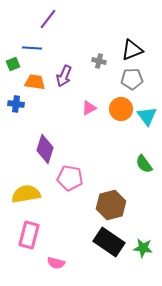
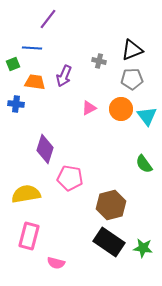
pink rectangle: moved 1 px down
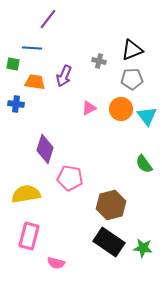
green square: rotated 32 degrees clockwise
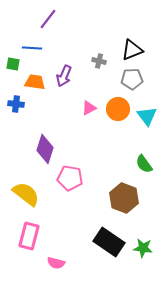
orange circle: moved 3 px left
yellow semicircle: rotated 48 degrees clockwise
brown hexagon: moved 13 px right, 7 px up; rotated 24 degrees counterclockwise
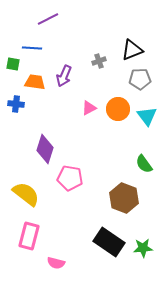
purple line: rotated 25 degrees clockwise
gray cross: rotated 32 degrees counterclockwise
gray pentagon: moved 8 px right
green star: rotated 12 degrees counterclockwise
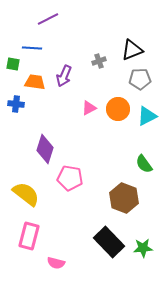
cyan triangle: rotated 40 degrees clockwise
black rectangle: rotated 12 degrees clockwise
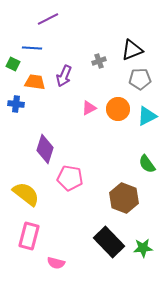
green square: rotated 16 degrees clockwise
green semicircle: moved 3 px right
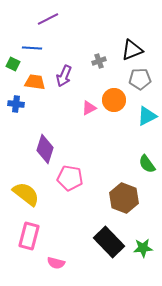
orange circle: moved 4 px left, 9 px up
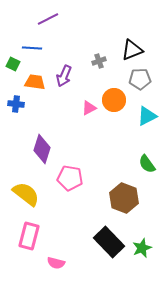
purple diamond: moved 3 px left
green star: moved 1 px left; rotated 18 degrees counterclockwise
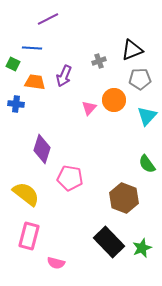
pink triangle: rotated 21 degrees counterclockwise
cyan triangle: rotated 20 degrees counterclockwise
